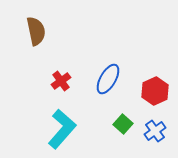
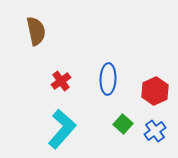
blue ellipse: rotated 28 degrees counterclockwise
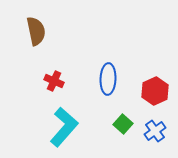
red cross: moved 7 px left; rotated 30 degrees counterclockwise
cyan L-shape: moved 2 px right, 2 px up
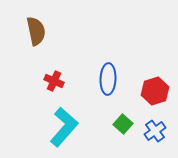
red hexagon: rotated 8 degrees clockwise
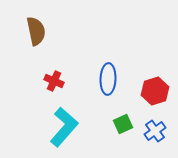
green square: rotated 24 degrees clockwise
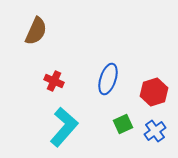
brown semicircle: rotated 36 degrees clockwise
blue ellipse: rotated 16 degrees clockwise
red hexagon: moved 1 px left, 1 px down
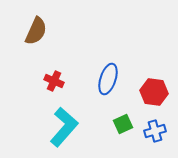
red hexagon: rotated 24 degrees clockwise
blue cross: rotated 20 degrees clockwise
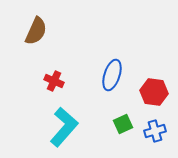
blue ellipse: moved 4 px right, 4 px up
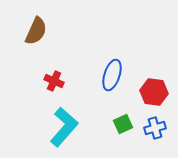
blue cross: moved 3 px up
